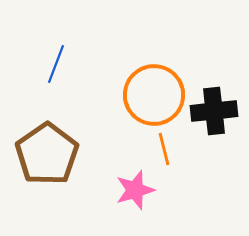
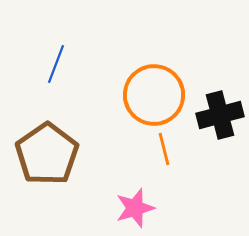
black cross: moved 6 px right, 4 px down; rotated 9 degrees counterclockwise
pink star: moved 18 px down
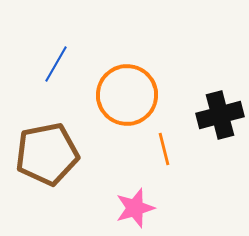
blue line: rotated 9 degrees clockwise
orange circle: moved 27 px left
brown pentagon: rotated 24 degrees clockwise
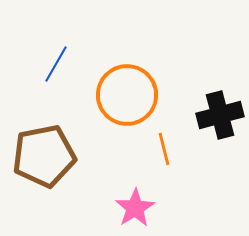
brown pentagon: moved 3 px left, 2 px down
pink star: rotated 15 degrees counterclockwise
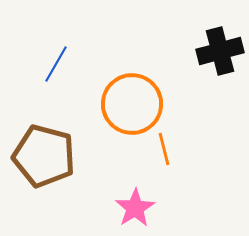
orange circle: moved 5 px right, 9 px down
black cross: moved 64 px up
brown pentagon: rotated 26 degrees clockwise
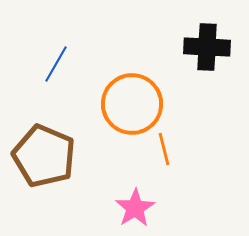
black cross: moved 13 px left, 4 px up; rotated 18 degrees clockwise
brown pentagon: rotated 8 degrees clockwise
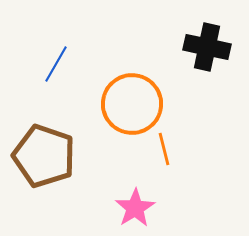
black cross: rotated 9 degrees clockwise
brown pentagon: rotated 4 degrees counterclockwise
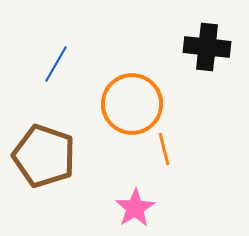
black cross: rotated 6 degrees counterclockwise
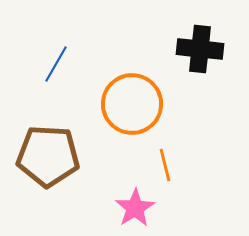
black cross: moved 7 px left, 2 px down
orange line: moved 1 px right, 16 px down
brown pentagon: moved 4 px right; rotated 16 degrees counterclockwise
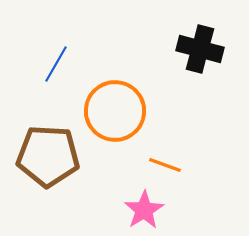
black cross: rotated 9 degrees clockwise
orange circle: moved 17 px left, 7 px down
orange line: rotated 56 degrees counterclockwise
pink star: moved 9 px right, 2 px down
